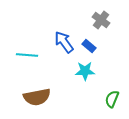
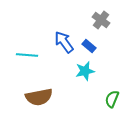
cyan star: rotated 12 degrees counterclockwise
brown semicircle: moved 2 px right
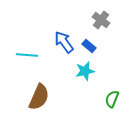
brown semicircle: rotated 56 degrees counterclockwise
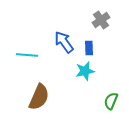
gray cross: rotated 18 degrees clockwise
blue rectangle: moved 2 px down; rotated 48 degrees clockwise
green semicircle: moved 1 px left, 2 px down
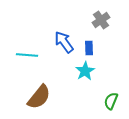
cyan star: rotated 18 degrees counterclockwise
brown semicircle: rotated 16 degrees clockwise
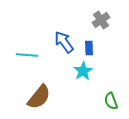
cyan star: moved 2 px left
green semicircle: rotated 42 degrees counterclockwise
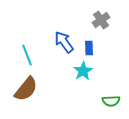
cyan line: rotated 65 degrees clockwise
brown semicircle: moved 13 px left, 8 px up
green semicircle: rotated 72 degrees counterclockwise
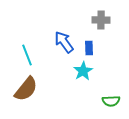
gray cross: rotated 36 degrees clockwise
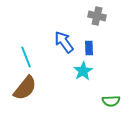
gray cross: moved 4 px left, 4 px up; rotated 12 degrees clockwise
cyan line: moved 1 px left, 2 px down
brown semicircle: moved 1 px left, 1 px up
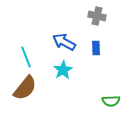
blue arrow: rotated 25 degrees counterclockwise
blue rectangle: moved 7 px right
cyan star: moved 20 px left, 1 px up
